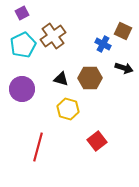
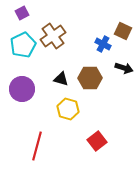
red line: moved 1 px left, 1 px up
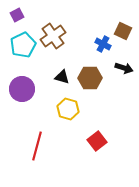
purple square: moved 5 px left, 2 px down
black triangle: moved 1 px right, 2 px up
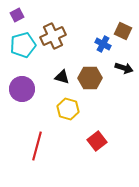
brown cross: rotated 10 degrees clockwise
cyan pentagon: rotated 10 degrees clockwise
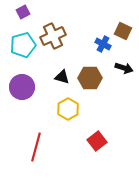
purple square: moved 6 px right, 3 px up
purple circle: moved 2 px up
yellow hexagon: rotated 15 degrees clockwise
red line: moved 1 px left, 1 px down
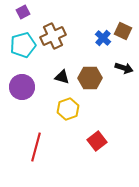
blue cross: moved 6 px up; rotated 14 degrees clockwise
yellow hexagon: rotated 10 degrees clockwise
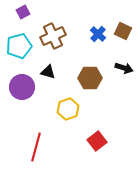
blue cross: moved 5 px left, 4 px up
cyan pentagon: moved 4 px left, 1 px down
black triangle: moved 14 px left, 5 px up
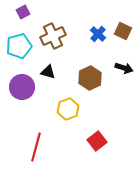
brown hexagon: rotated 25 degrees counterclockwise
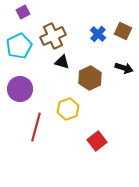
cyan pentagon: rotated 10 degrees counterclockwise
black triangle: moved 14 px right, 10 px up
purple circle: moved 2 px left, 2 px down
red line: moved 20 px up
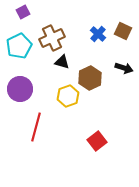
brown cross: moved 1 px left, 2 px down
yellow hexagon: moved 13 px up
